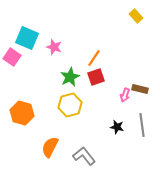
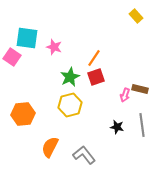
cyan square: rotated 15 degrees counterclockwise
orange hexagon: moved 1 px right, 1 px down; rotated 20 degrees counterclockwise
gray L-shape: moved 1 px up
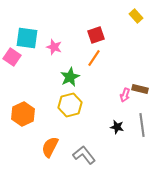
red square: moved 42 px up
orange hexagon: rotated 20 degrees counterclockwise
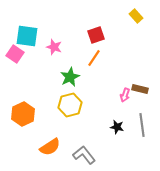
cyan square: moved 2 px up
pink square: moved 3 px right, 3 px up
orange semicircle: rotated 150 degrees counterclockwise
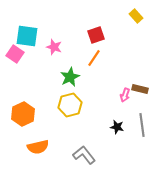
orange semicircle: moved 12 px left; rotated 20 degrees clockwise
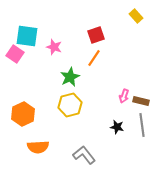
brown rectangle: moved 1 px right, 12 px down
pink arrow: moved 1 px left, 1 px down
orange semicircle: rotated 10 degrees clockwise
